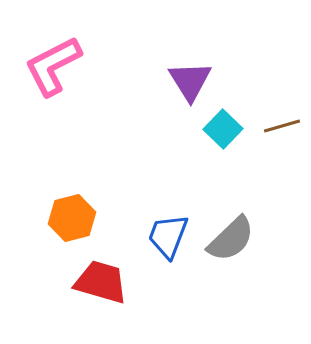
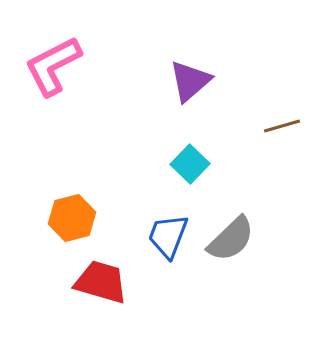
purple triangle: rotated 21 degrees clockwise
cyan square: moved 33 px left, 35 px down
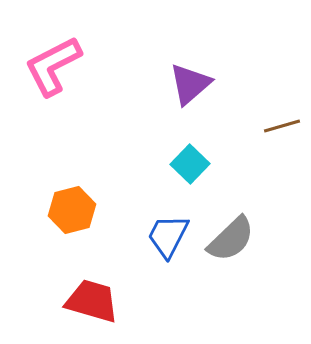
purple triangle: moved 3 px down
orange hexagon: moved 8 px up
blue trapezoid: rotated 6 degrees clockwise
red trapezoid: moved 9 px left, 19 px down
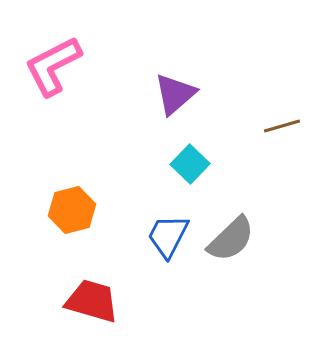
purple triangle: moved 15 px left, 10 px down
